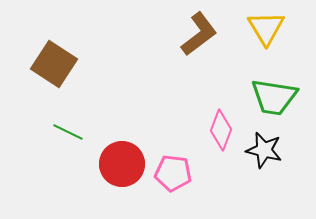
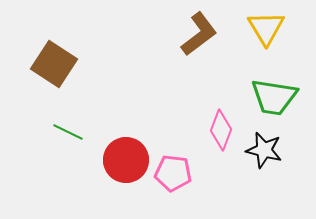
red circle: moved 4 px right, 4 px up
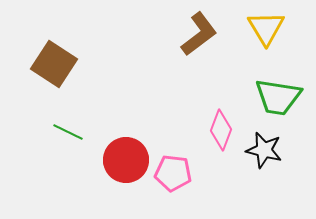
green trapezoid: moved 4 px right
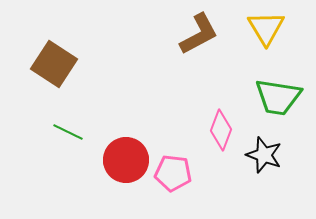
brown L-shape: rotated 9 degrees clockwise
black star: moved 5 px down; rotated 6 degrees clockwise
